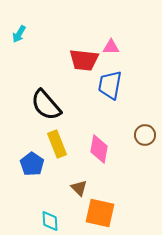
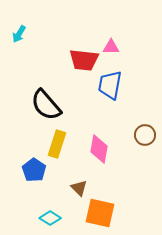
yellow rectangle: rotated 40 degrees clockwise
blue pentagon: moved 2 px right, 6 px down
cyan diamond: moved 3 px up; rotated 55 degrees counterclockwise
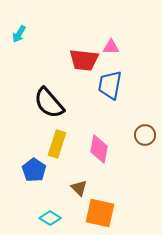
black semicircle: moved 3 px right, 2 px up
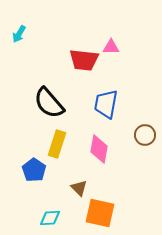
blue trapezoid: moved 4 px left, 19 px down
cyan diamond: rotated 35 degrees counterclockwise
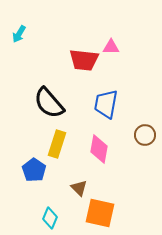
cyan diamond: rotated 65 degrees counterclockwise
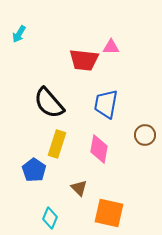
orange square: moved 9 px right
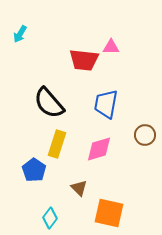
cyan arrow: moved 1 px right
pink diamond: rotated 64 degrees clockwise
cyan diamond: rotated 15 degrees clockwise
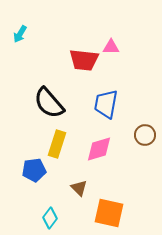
blue pentagon: rotated 30 degrees clockwise
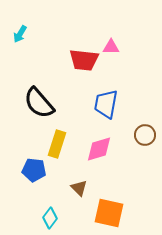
black semicircle: moved 10 px left
blue pentagon: rotated 15 degrees clockwise
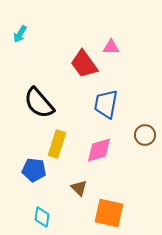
red trapezoid: moved 4 px down; rotated 48 degrees clockwise
pink diamond: moved 1 px down
cyan diamond: moved 8 px left, 1 px up; rotated 30 degrees counterclockwise
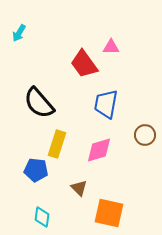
cyan arrow: moved 1 px left, 1 px up
blue pentagon: moved 2 px right
